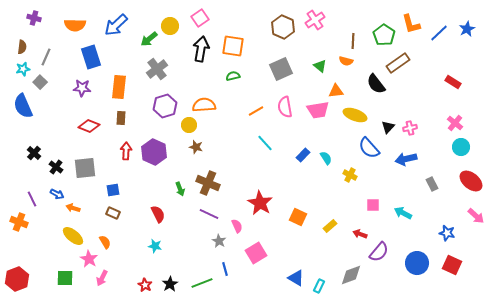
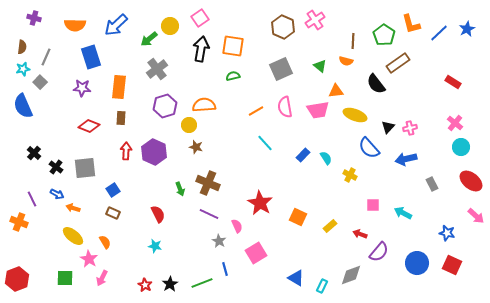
blue square at (113, 190): rotated 24 degrees counterclockwise
cyan rectangle at (319, 286): moved 3 px right
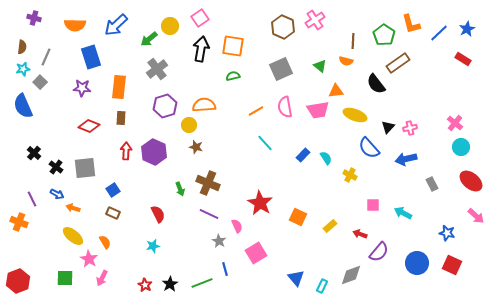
red rectangle at (453, 82): moved 10 px right, 23 px up
cyan star at (155, 246): moved 2 px left; rotated 24 degrees counterclockwise
blue triangle at (296, 278): rotated 18 degrees clockwise
red hexagon at (17, 279): moved 1 px right, 2 px down
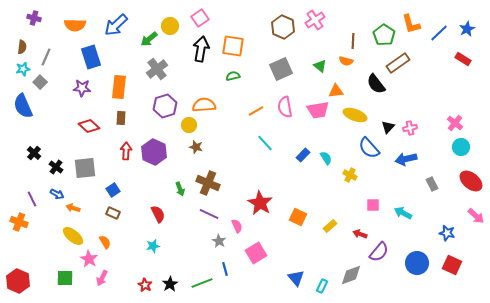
red diamond at (89, 126): rotated 20 degrees clockwise
red hexagon at (18, 281): rotated 15 degrees counterclockwise
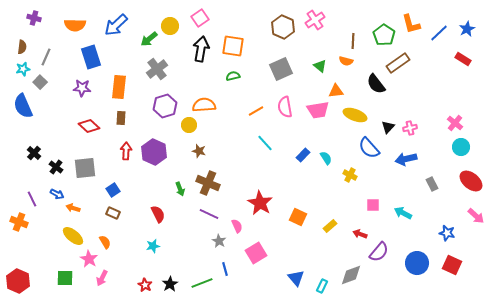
brown star at (196, 147): moved 3 px right, 4 px down
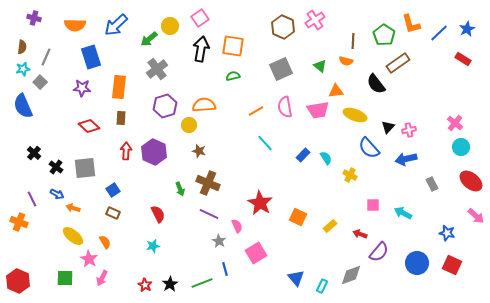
pink cross at (410, 128): moved 1 px left, 2 px down
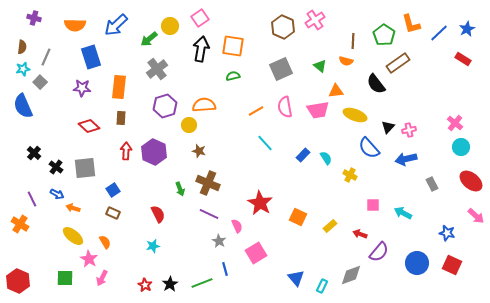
orange cross at (19, 222): moved 1 px right, 2 px down; rotated 12 degrees clockwise
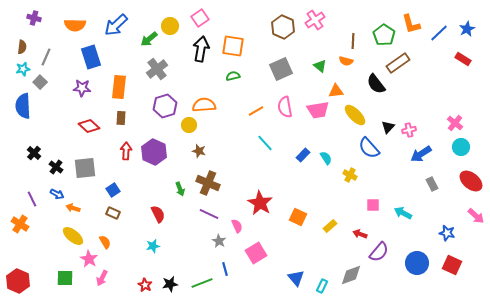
blue semicircle at (23, 106): rotated 20 degrees clockwise
yellow ellipse at (355, 115): rotated 25 degrees clockwise
blue arrow at (406, 159): moved 15 px right, 5 px up; rotated 20 degrees counterclockwise
black star at (170, 284): rotated 21 degrees clockwise
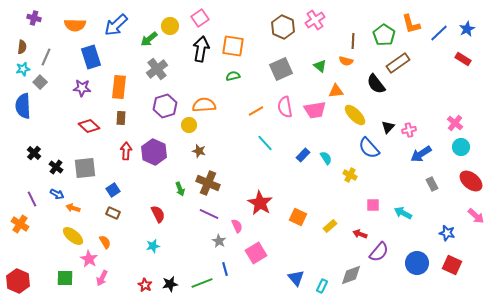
pink trapezoid at (318, 110): moved 3 px left
